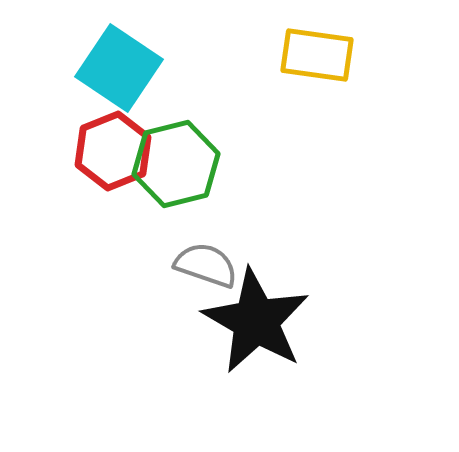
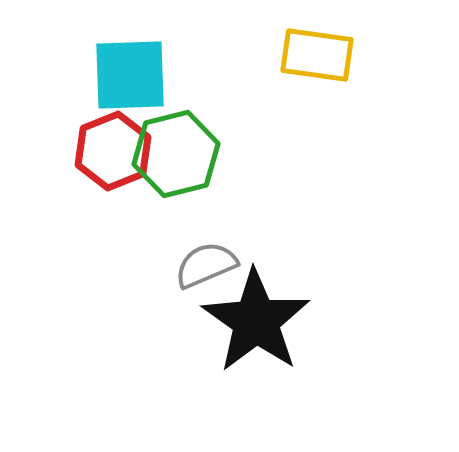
cyan square: moved 11 px right, 7 px down; rotated 36 degrees counterclockwise
green hexagon: moved 10 px up
gray semicircle: rotated 42 degrees counterclockwise
black star: rotated 5 degrees clockwise
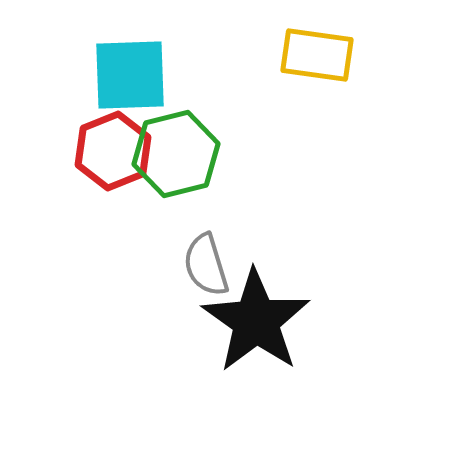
gray semicircle: rotated 84 degrees counterclockwise
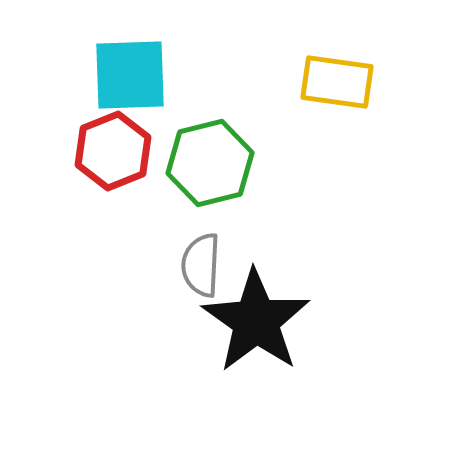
yellow rectangle: moved 20 px right, 27 px down
green hexagon: moved 34 px right, 9 px down
gray semicircle: moved 5 px left; rotated 20 degrees clockwise
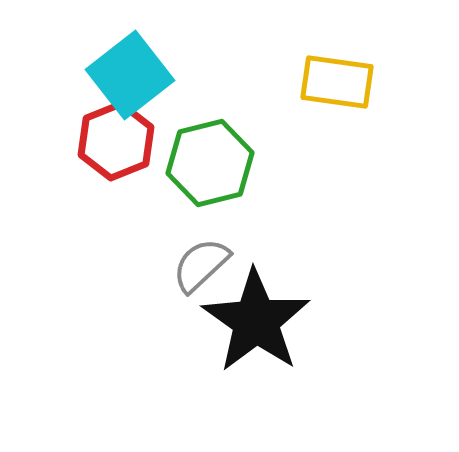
cyan square: rotated 36 degrees counterclockwise
red hexagon: moved 3 px right, 10 px up
gray semicircle: rotated 44 degrees clockwise
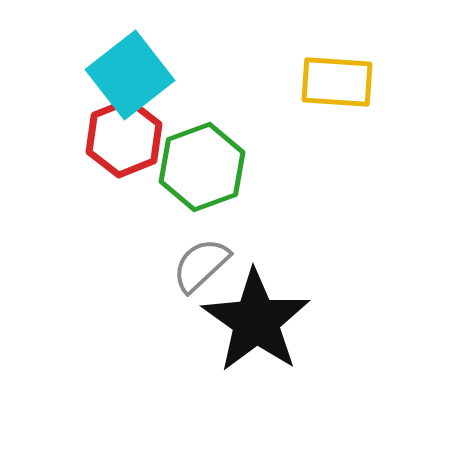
yellow rectangle: rotated 4 degrees counterclockwise
red hexagon: moved 8 px right, 3 px up
green hexagon: moved 8 px left, 4 px down; rotated 6 degrees counterclockwise
